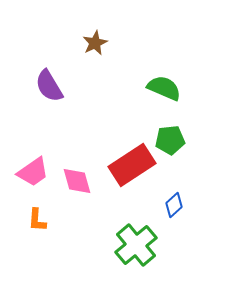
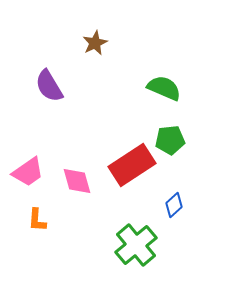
pink trapezoid: moved 5 px left
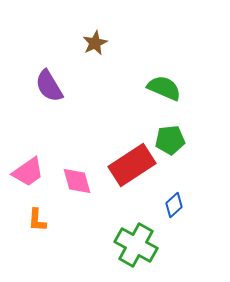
green cross: rotated 21 degrees counterclockwise
